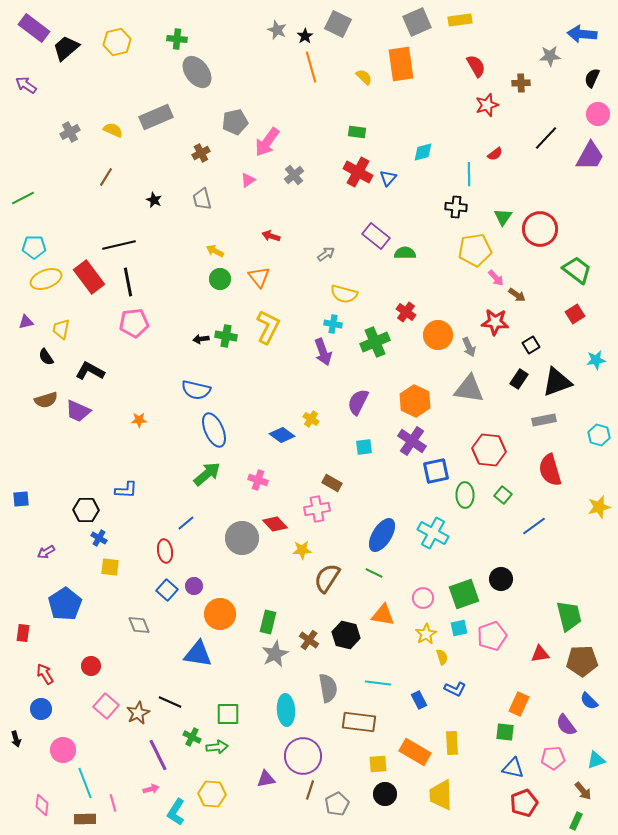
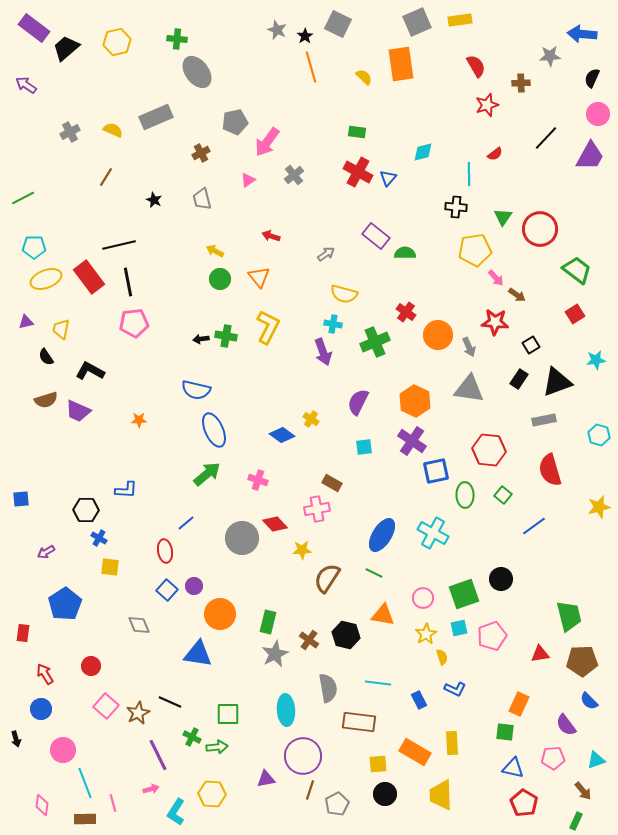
red pentagon at (524, 803): rotated 20 degrees counterclockwise
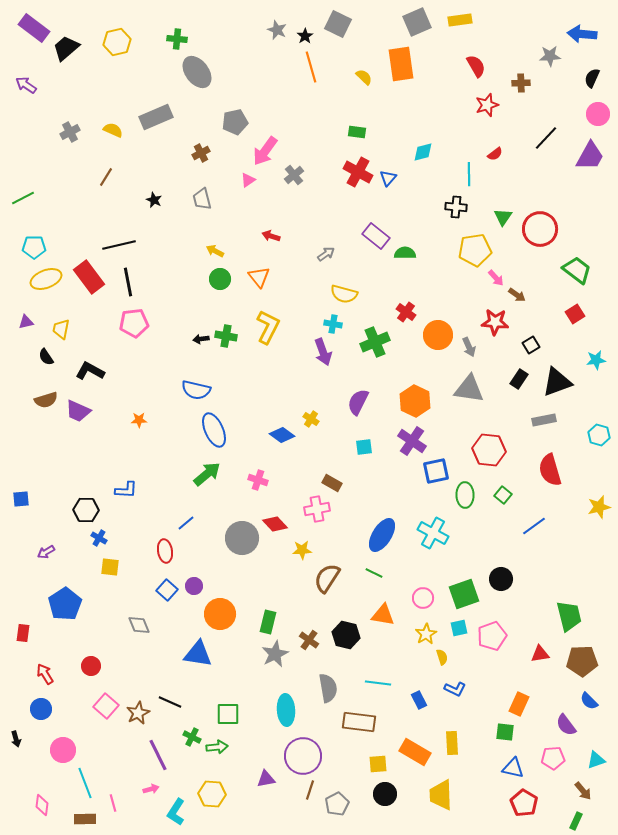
pink arrow at (267, 142): moved 2 px left, 9 px down
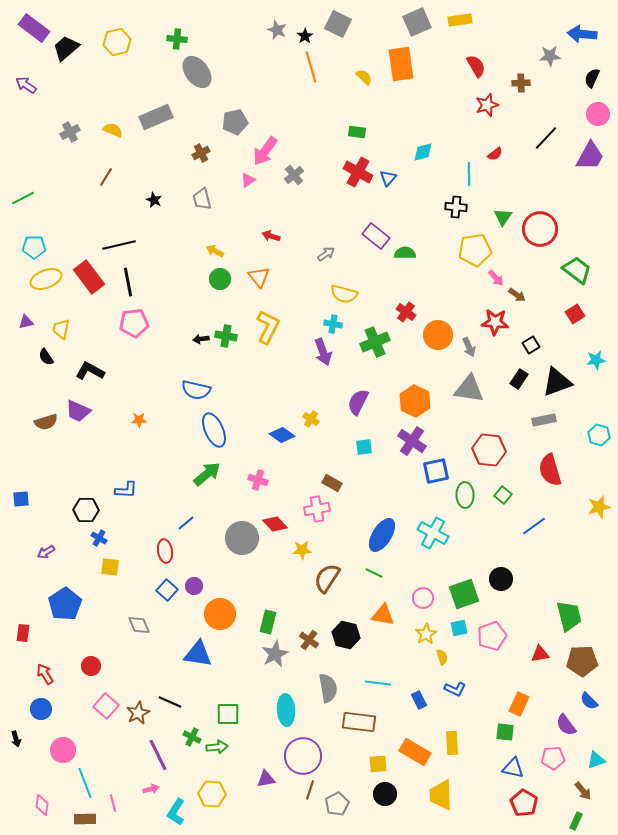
brown semicircle at (46, 400): moved 22 px down
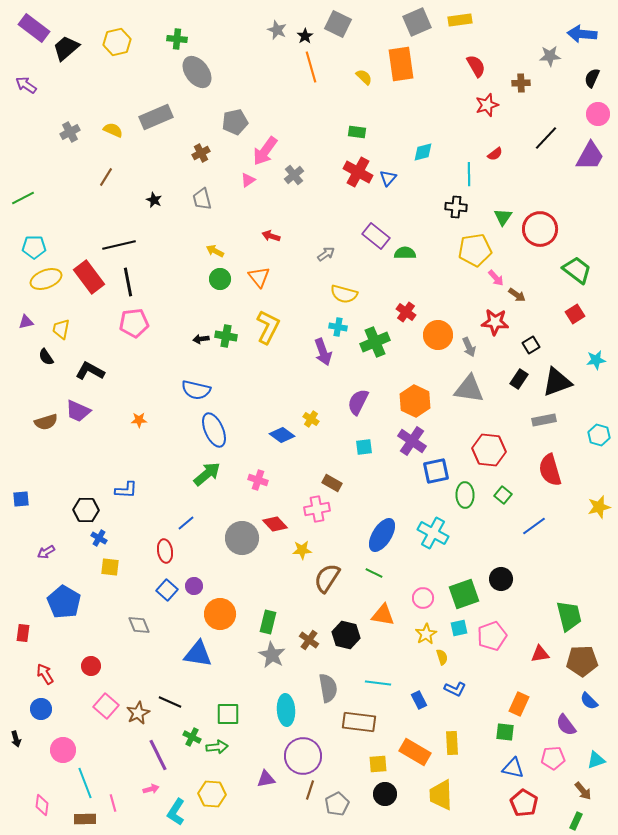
cyan cross at (333, 324): moved 5 px right, 3 px down
blue pentagon at (65, 604): moved 1 px left, 2 px up; rotated 8 degrees counterclockwise
gray star at (275, 654): moved 3 px left, 1 px down; rotated 16 degrees counterclockwise
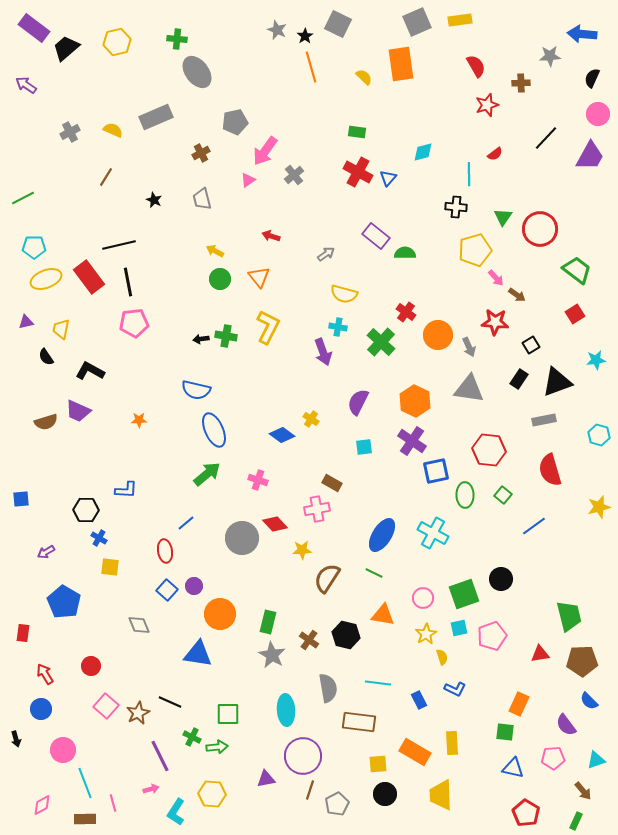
yellow pentagon at (475, 250): rotated 8 degrees counterclockwise
green cross at (375, 342): moved 6 px right; rotated 24 degrees counterclockwise
purple line at (158, 755): moved 2 px right, 1 px down
red pentagon at (524, 803): moved 2 px right, 10 px down
pink diamond at (42, 805): rotated 55 degrees clockwise
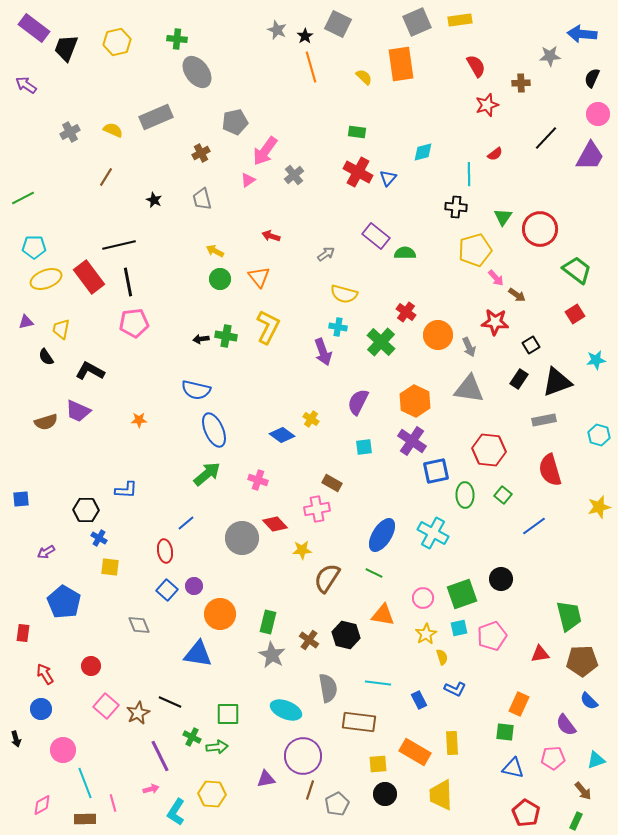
black trapezoid at (66, 48): rotated 28 degrees counterclockwise
green square at (464, 594): moved 2 px left
cyan ellipse at (286, 710): rotated 64 degrees counterclockwise
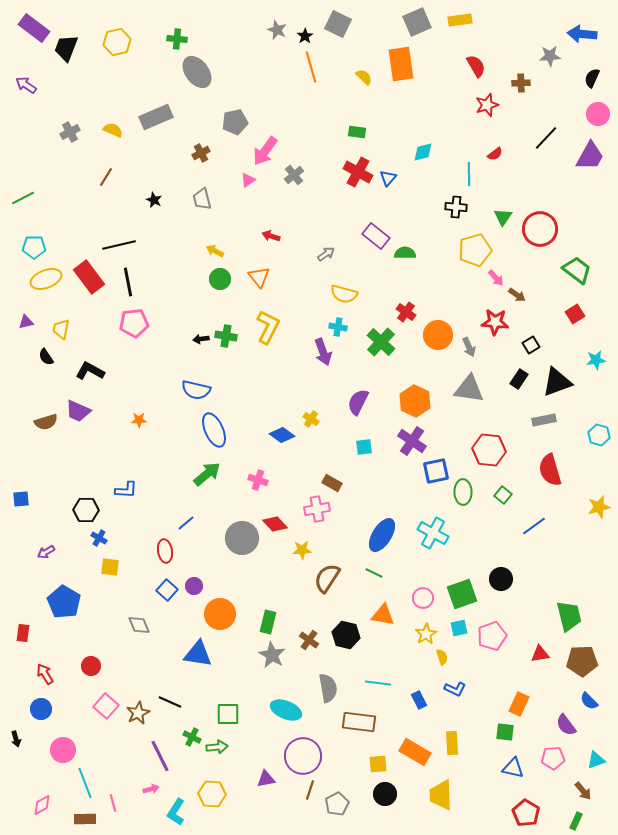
green ellipse at (465, 495): moved 2 px left, 3 px up
